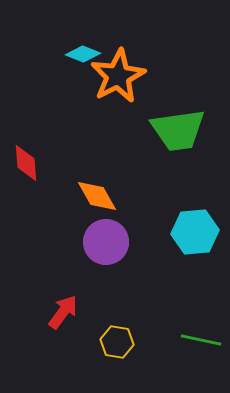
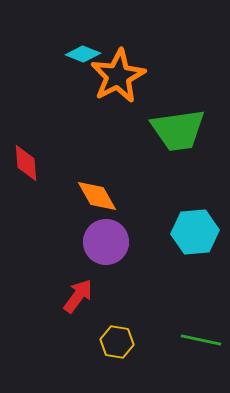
red arrow: moved 15 px right, 16 px up
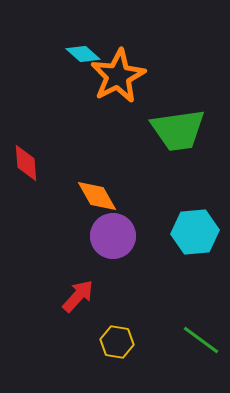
cyan diamond: rotated 20 degrees clockwise
purple circle: moved 7 px right, 6 px up
red arrow: rotated 6 degrees clockwise
green line: rotated 24 degrees clockwise
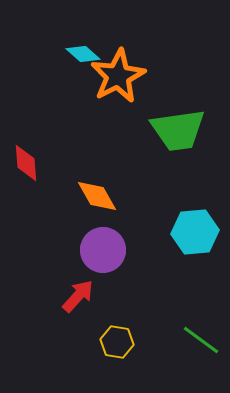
purple circle: moved 10 px left, 14 px down
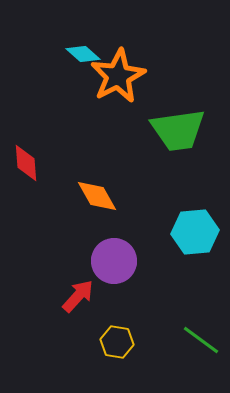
purple circle: moved 11 px right, 11 px down
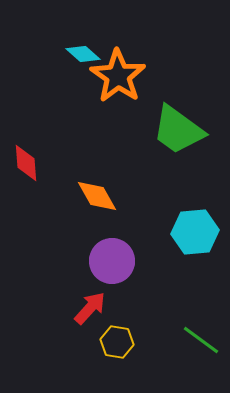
orange star: rotated 10 degrees counterclockwise
green trapezoid: rotated 44 degrees clockwise
purple circle: moved 2 px left
red arrow: moved 12 px right, 12 px down
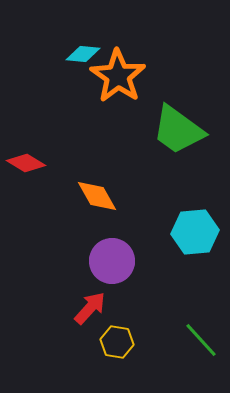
cyan diamond: rotated 36 degrees counterclockwise
red diamond: rotated 54 degrees counterclockwise
green line: rotated 12 degrees clockwise
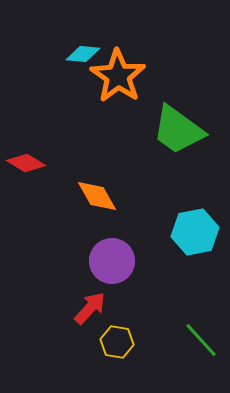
cyan hexagon: rotated 6 degrees counterclockwise
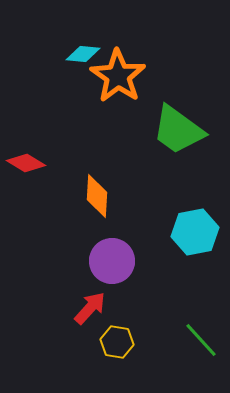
orange diamond: rotated 33 degrees clockwise
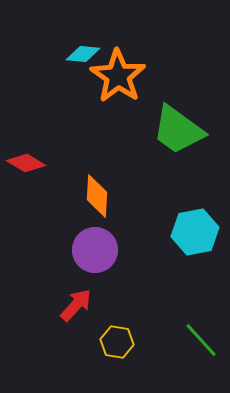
purple circle: moved 17 px left, 11 px up
red arrow: moved 14 px left, 3 px up
